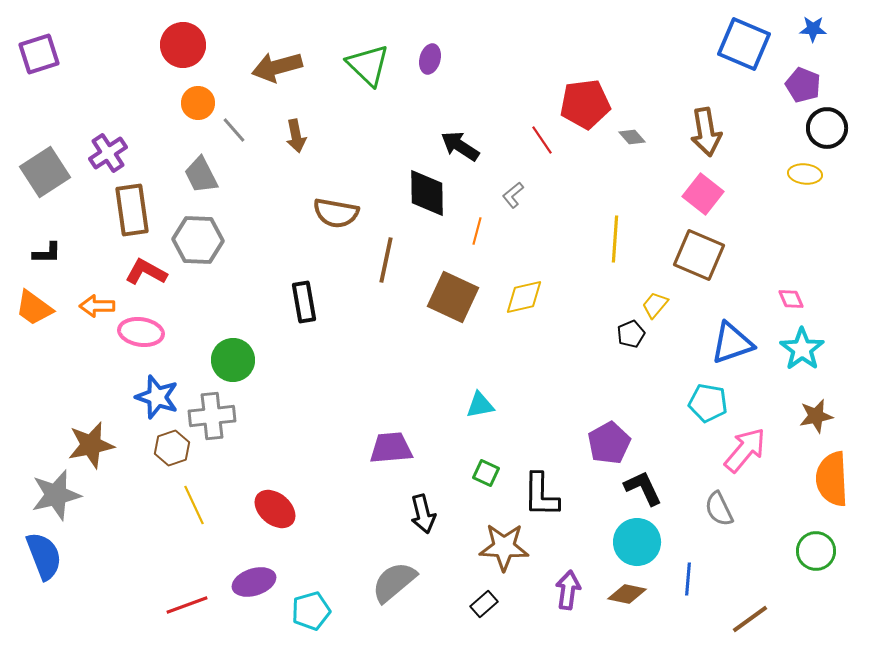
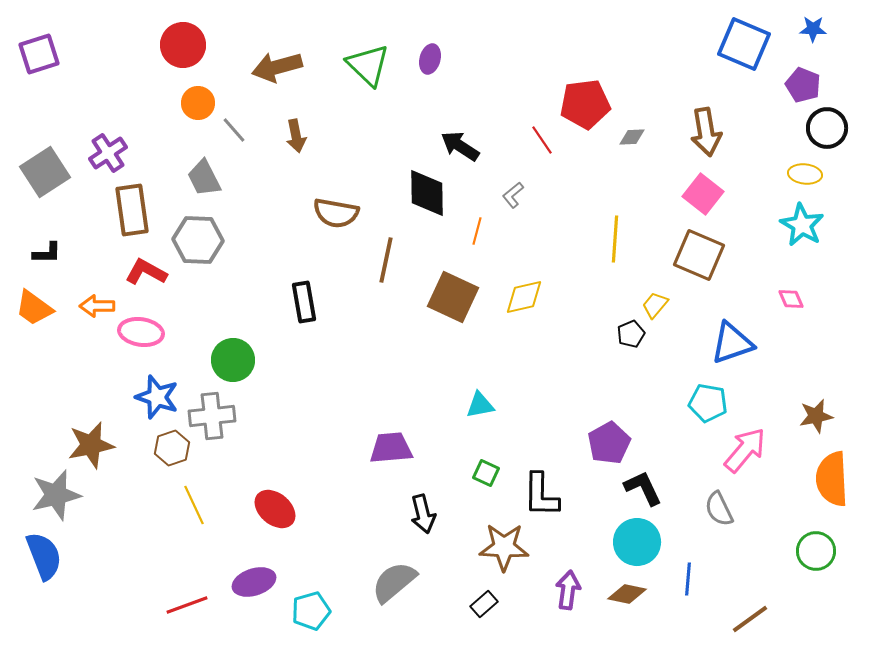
gray diamond at (632, 137): rotated 52 degrees counterclockwise
gray trapezoid at (201, 175): moved 3 px right, 3 px down
cyan star at (802, 349): moved 124 px up; rotated 6 degrees counterclockwise
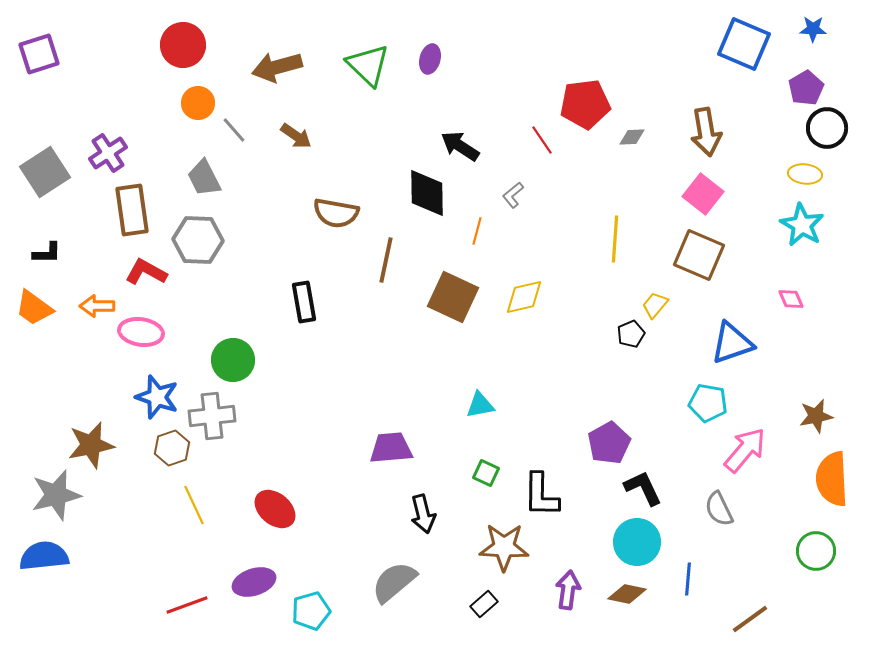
purple pentagon at (803, 85): moved 3 px right, 3 px down; rotated 20 degrees clockwise
brown arrow at (296, 136): rotated 44 degrees counterclockwise
blue semicircle at (44, 556): rotated 75 degrees counterclockwise
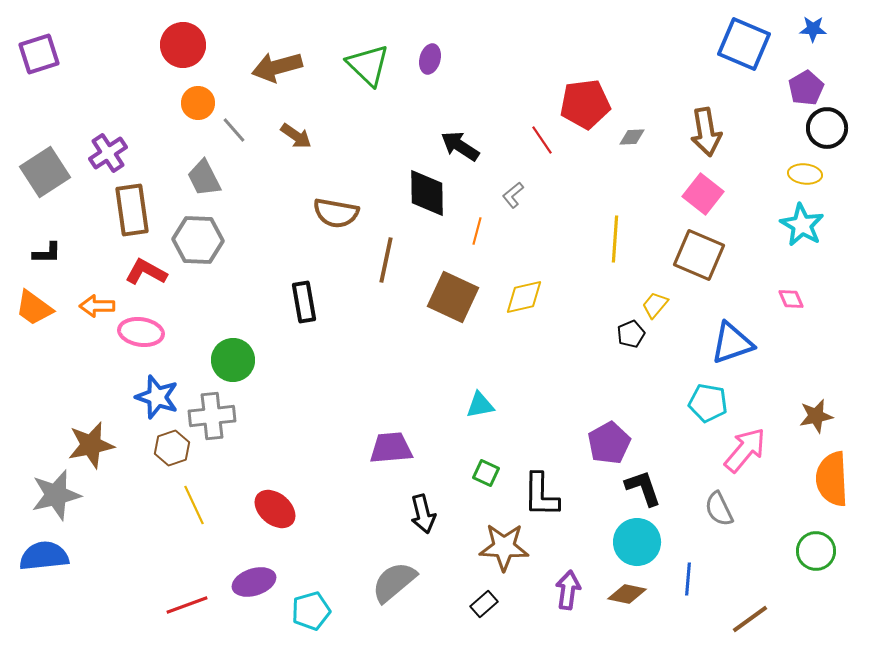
black L-shape at (643, 488): rotated 6 degrees clockwise
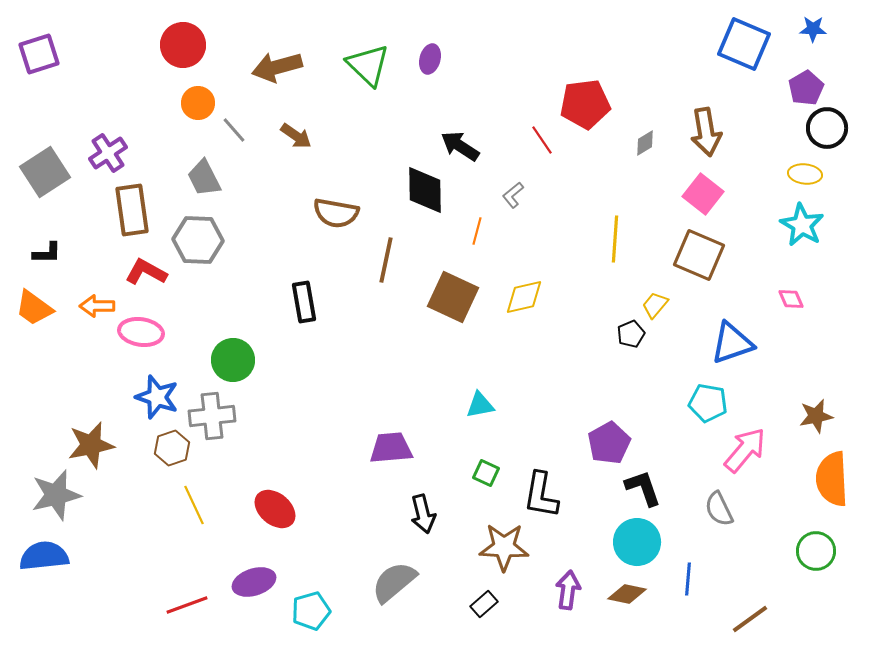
gray diamond at (632, 137): moved 13 px right, 6 px down; rotated 28 degrees counterclockwise
black diamond at (427, 193): moved 2 px left, 3 px up
black L-shape at (541, 495): rotated 9 degrees clockwise
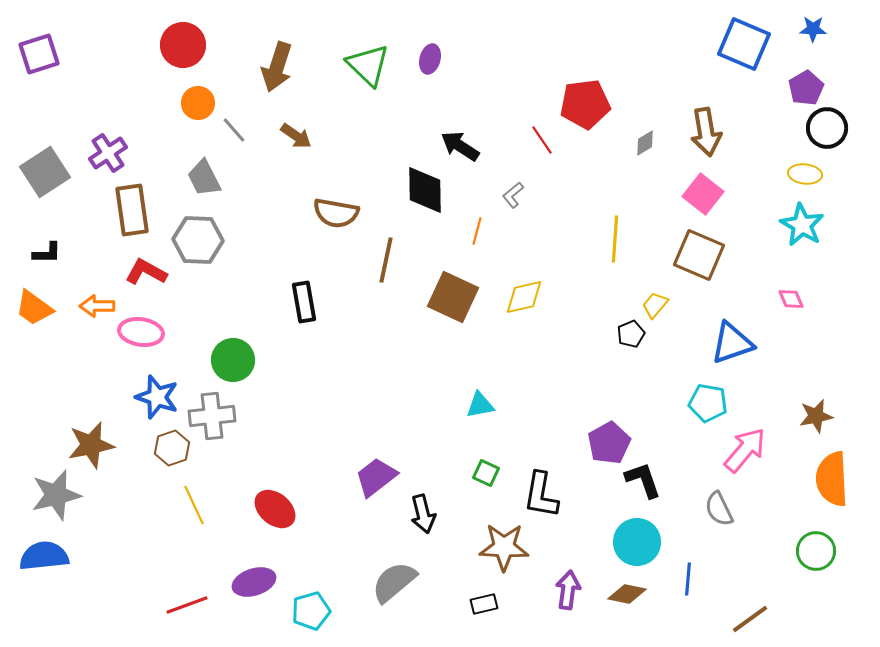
brown arrow at (277, 67): rotated 57 degrees counterclockwise
purple trapezoid at (391, 448): moved 15 px left, 29 px down; rotated 33 degrees counterclockwise
black L-shape at (643, 488): moved 8 px up
black rectangle at (484, 604): rotated 28 degrees clockwise
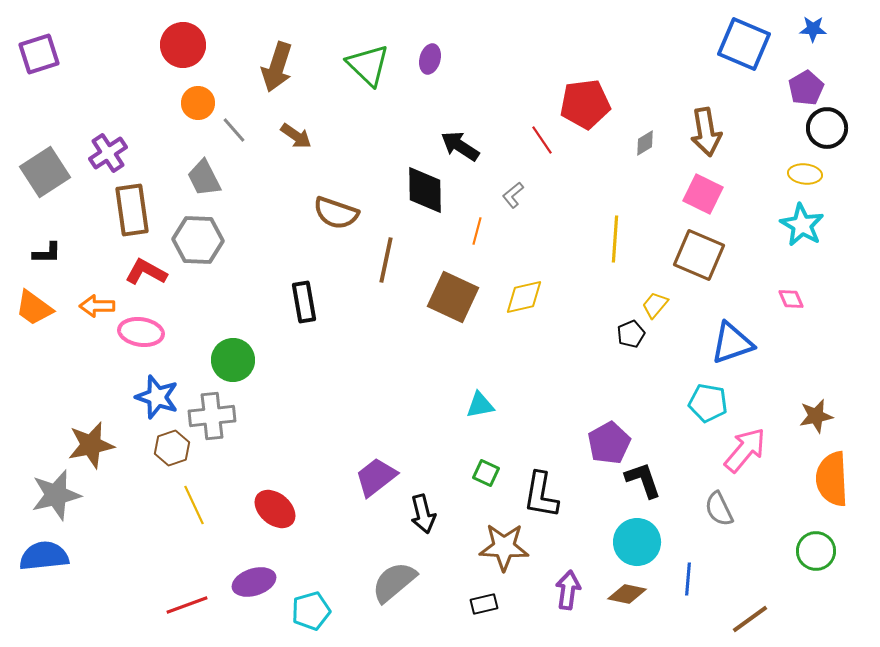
pink square at (703, 194): rotated 12 degrees counterclockwise
brown semicircle at (336, 213): rotated 9 degrees clockwise
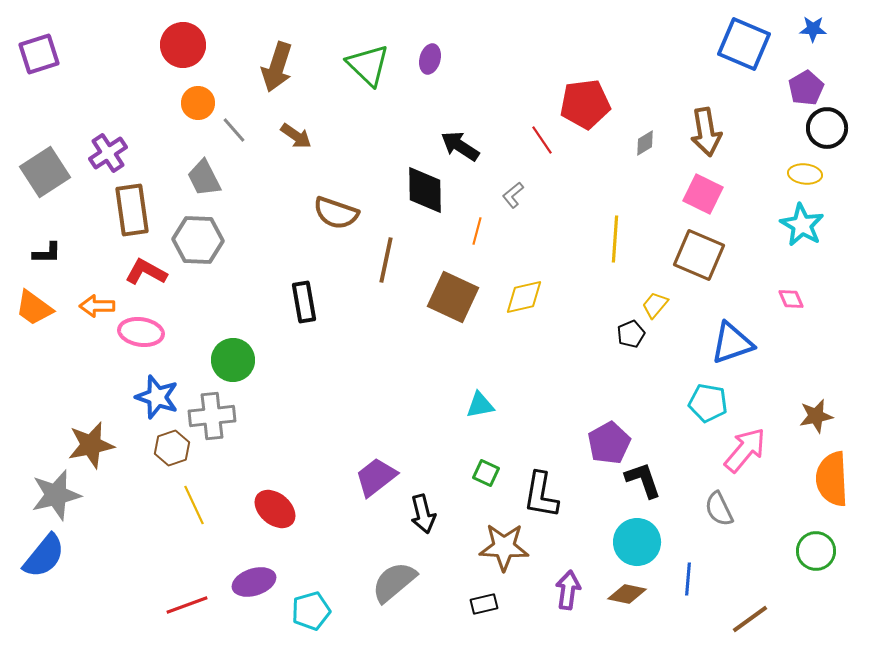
blue semicircle at (44, 556): rotated 135 degrees clockwise
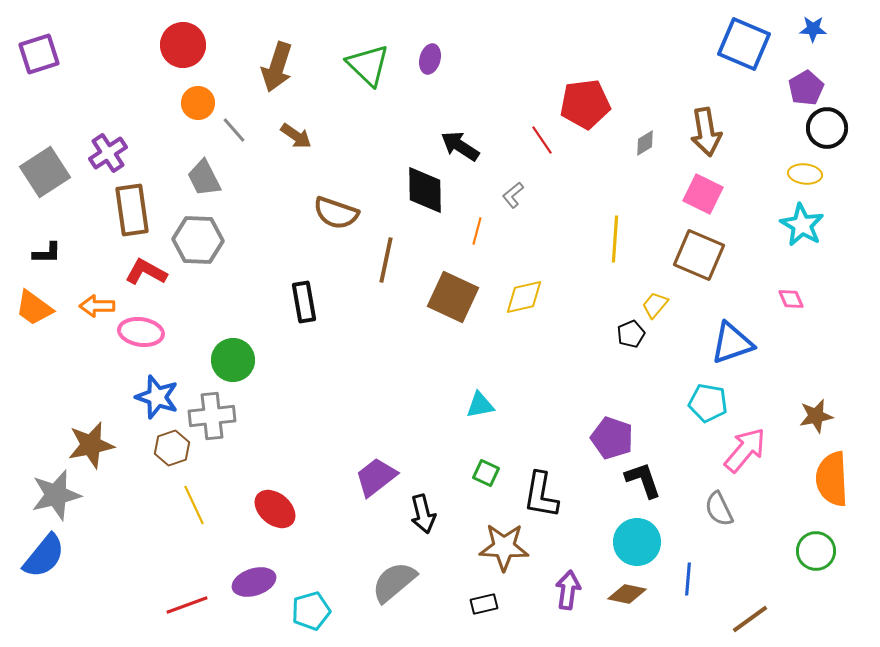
purple pentagon at (609, 443): moved 3 px right, 5 px up; rotated 24 degrees counterclockwise
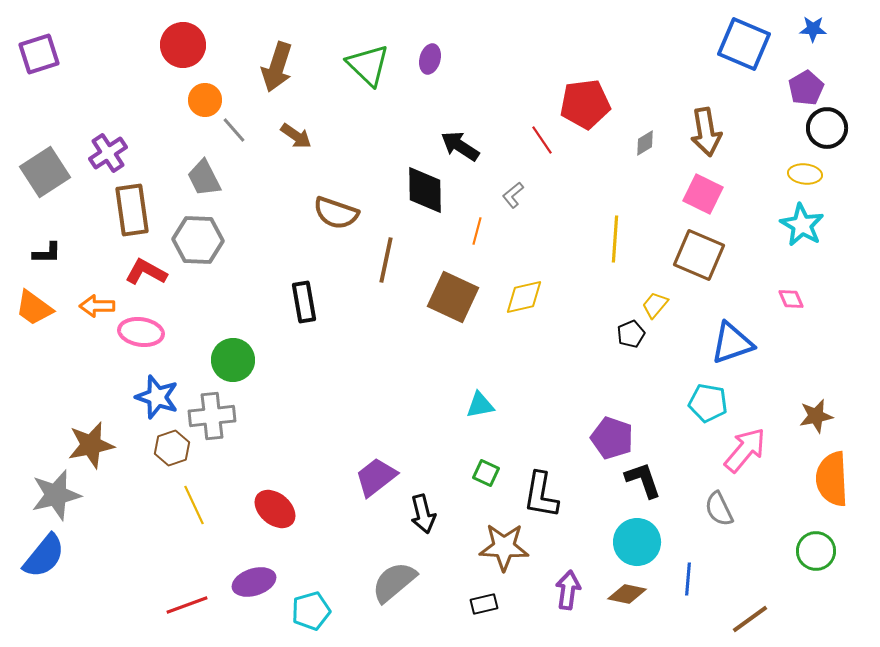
orange circle at (198, 103): moved 7 px right, 3 px up
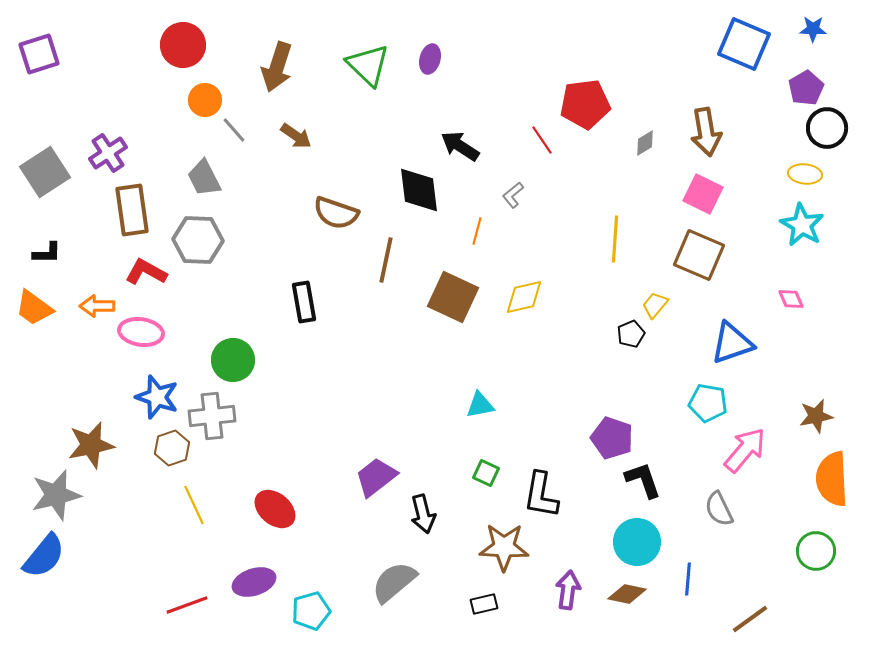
black diamond at (425, 190): moved 6 px left; rotated 6 degrees counterclockwise
